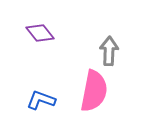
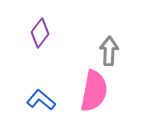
purple diamond: rotated 76 degrees clockwise
blue L-shape: rotated 20 degrees clockwise
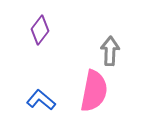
purple diamond: moved 3 px up
gray arrow: moved 1 px right
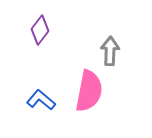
pink semicircle: moved 5 px left
